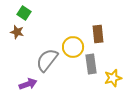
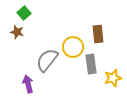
green square: rotated 16 degrees clockwise
purple arrow: rotated 84 degrees counterclockwise
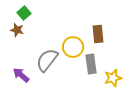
brown star: moved 2 px up
purple arrow: moved 7 px left, 9 px up; rotated 36 degrees counterclockwise
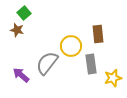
yellow circle: moved 2 px left, 1 px up
gray semicircle: moved 3 px down
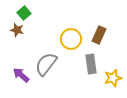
brown rectangle: moved 1 px right, 1 px down; rotated 30 degrees clockwise
yellow circle: moved 7 px up
gray semicircle: moved 1 px left, 1 px down
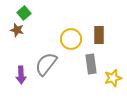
brown rectangle: rotated 24 degrees counterclockwise
purple arrow: rotated 132 degrees counterclockwise
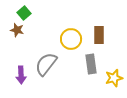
yellow star: moved 1 px right
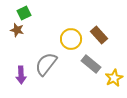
green square: rotated 16 degrees clockwise
brown rectangle: rotated 42 degrees counterclockwise
gray rectangle: rotated 42 degrees counterclockwise
yellow star: rotated 12 degrees counterclockwise
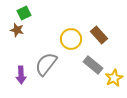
gray rectangle: moved 2 px right, 1 px down
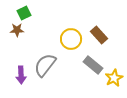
brown star: rotated 16 degrees counterclockwise
gray semicircle: moved 1 px left, 1 px down
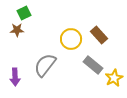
purple arrow: moved 6 px left, 2 px down
